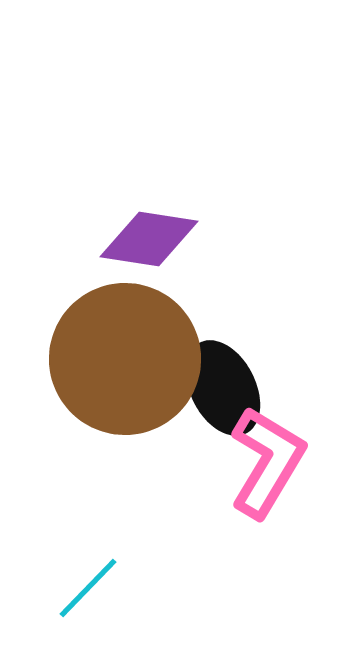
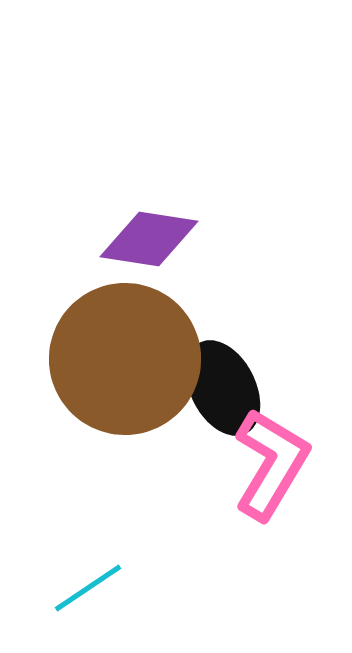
pink L-shape: moved 4 px right, 2 px down
cyan line: rotated 12 degrees clockwise
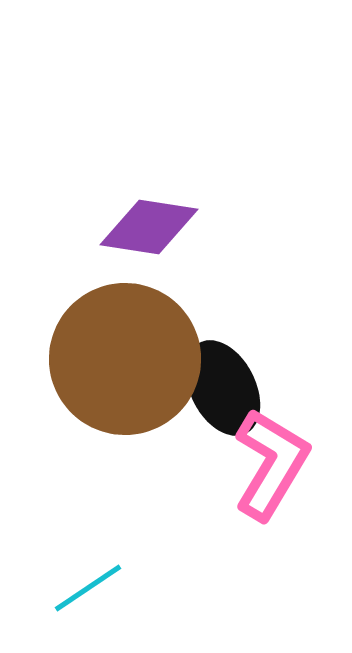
purple diamond: moved 12 px up
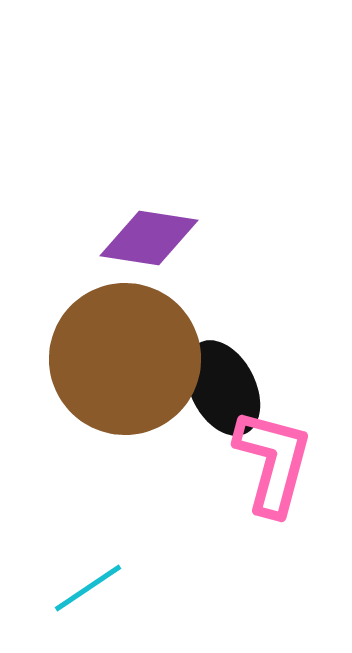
purple diamond: moved 11 px down
pink L-shape: moved 2 px right, 2 px up; rotated 16 degrees counterclockwise
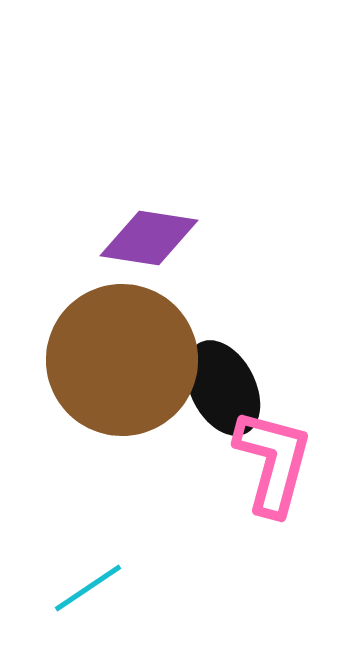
brown circle: moved 3 px left, 1 px down
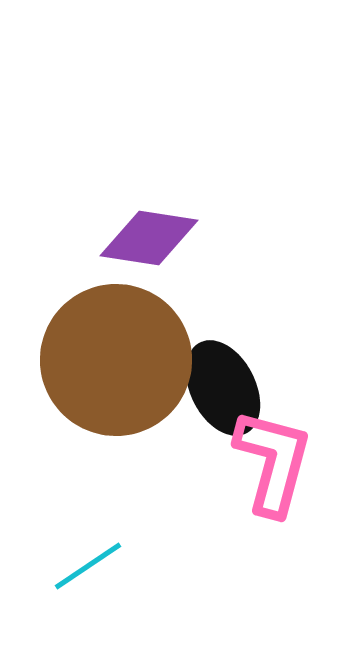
brown circle: moved 6 px left
cyan line: moved 22 px up
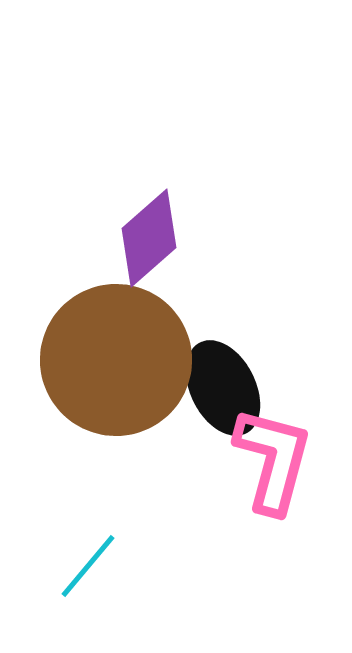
purple diamond: rotated 50 degrees counterclockwise
pink L-shape: moved 2 px up
cyan line: rotated 16 degrees counterclockwise
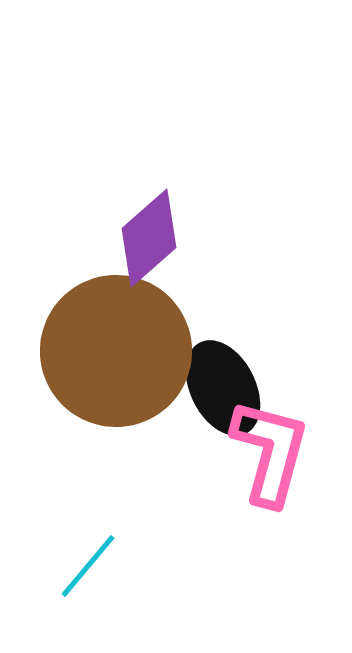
brown circle: moved 9 px up
pink L-shape: moved 3 px left, 8 px up
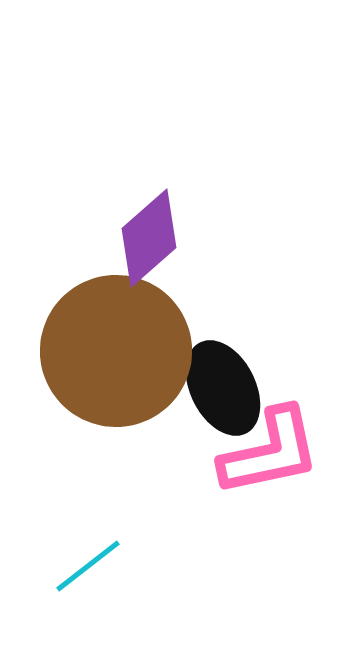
pink L-shape: rotated 63 degrees clockwise
cyan line: rotated 12 degrees clockwise
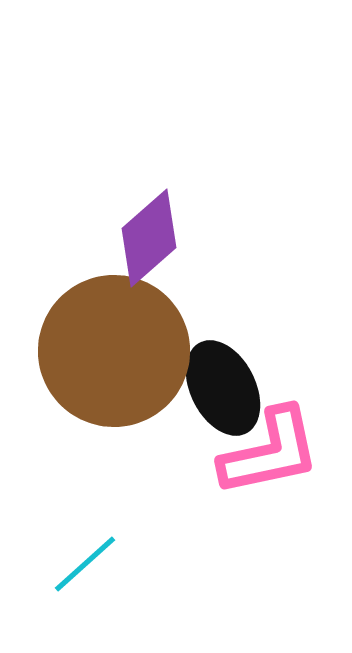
brown circle: moved 2 px left
cyan line: moved 3 px left, 2 px up; rotated 4 degrees counterclockwise
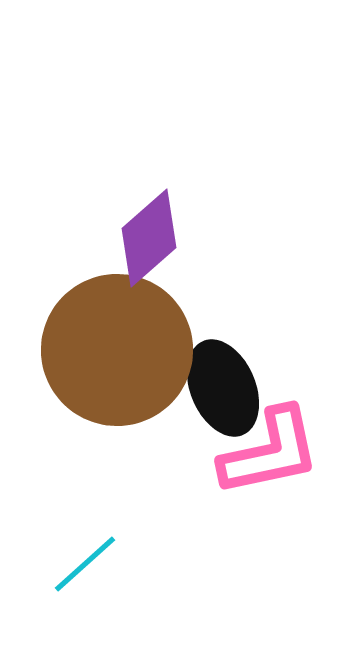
brown circle: moved 3 px right, 1 px up
black ellipse: rotated 4 degrees clockwise
